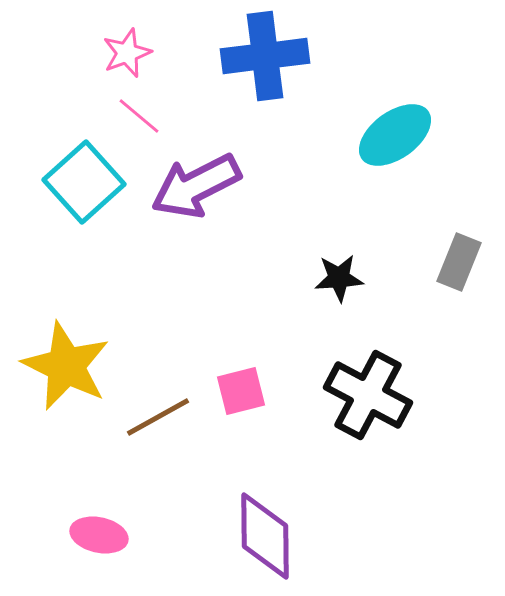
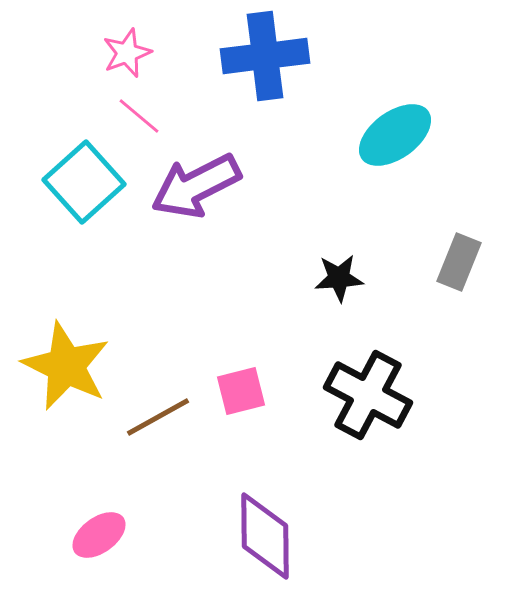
pink ellipse: rotated 48 degrees counterclockwise
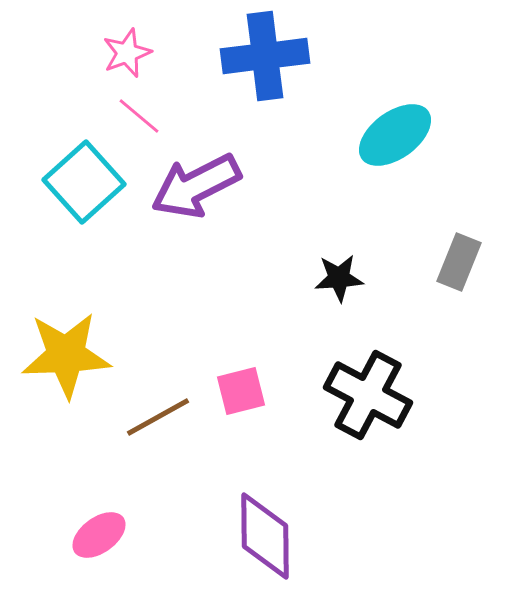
yellow star: moved 11 px up; rotated 28 degrees counterclockwise
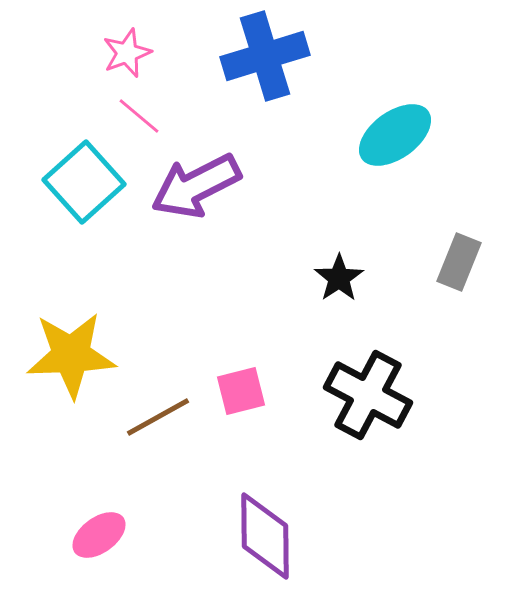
blue cross: rotated 10 degrees counterclockwise
black star: rotated 30 degrees counterclockwise
yellow star: moved 5 px right
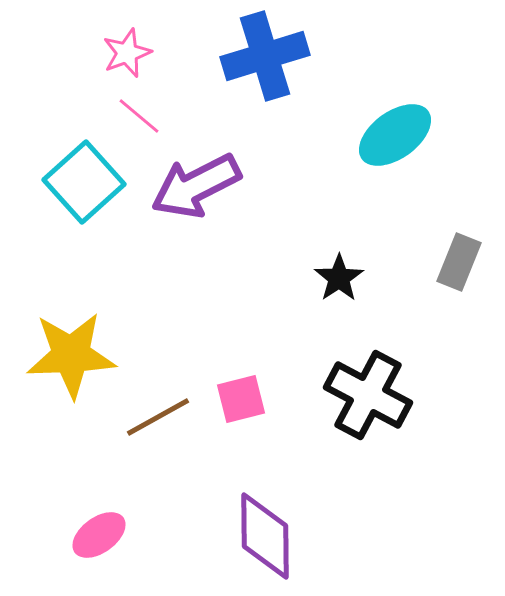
pink square: moved 8 px down
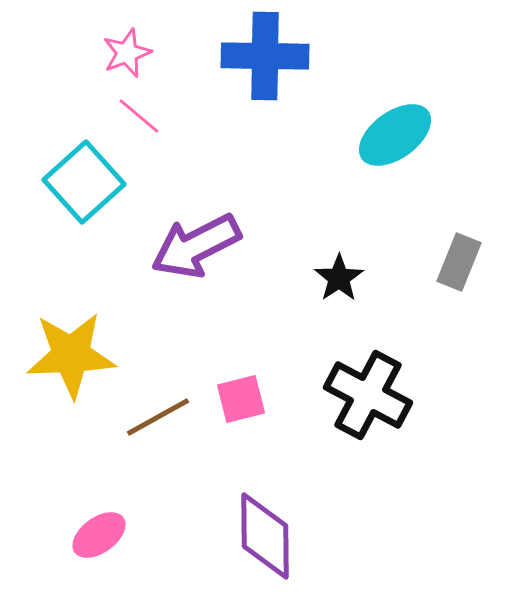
blue cross: rotated 18 degrees clockwise
purple arrow: moved 60 px down
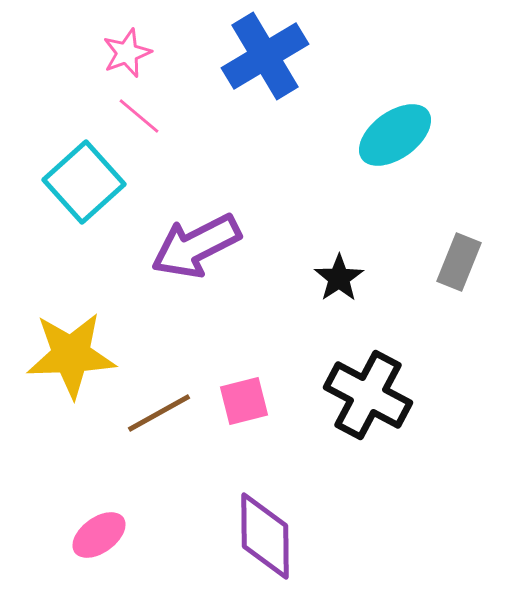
blue cross: rotated 32 degrees counterclockwise
pink square: moved 3 px right, 2 px down
brown line: moved 1 px right, 4 px up
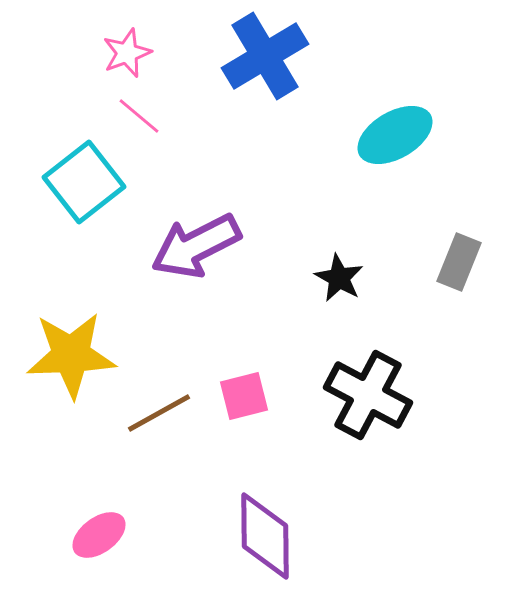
cyan ellipse: rotated 6 degrees clockwise
cyan square: rotated 4 degrees clockwise
black star: rotated 9 degrees counterclockwise
pink square: moved 5 px up
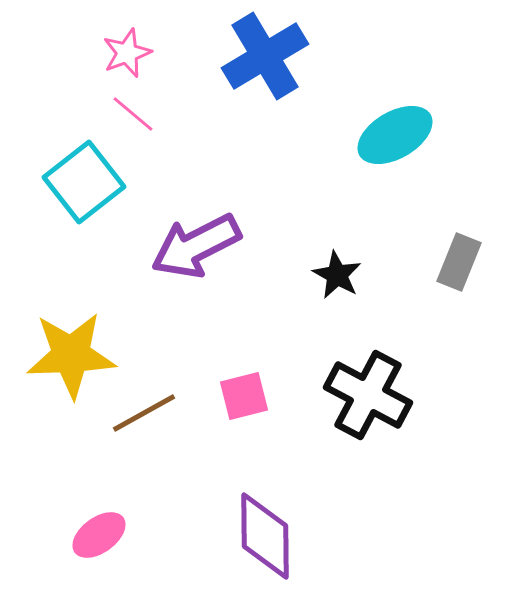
pink line: moved 6 px left, 2 px up
black star: moved 2 px left, 3 px up
brown line: moved 15 px left
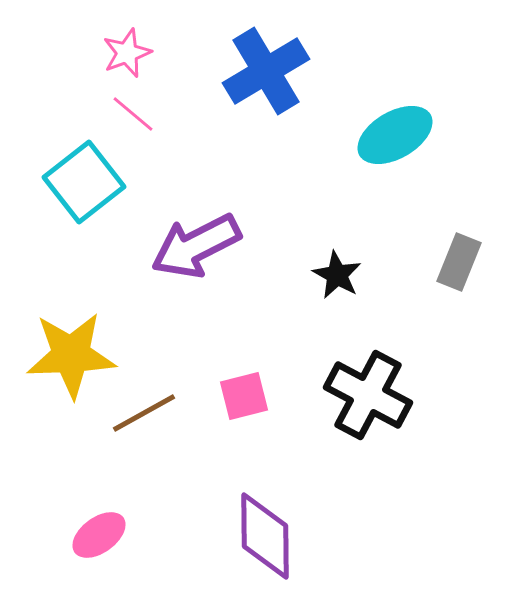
blue cross: moved 1 px right, 15 px down
